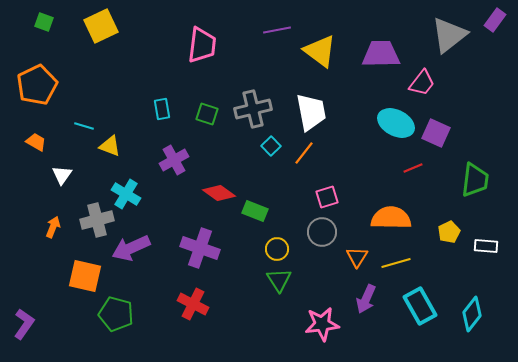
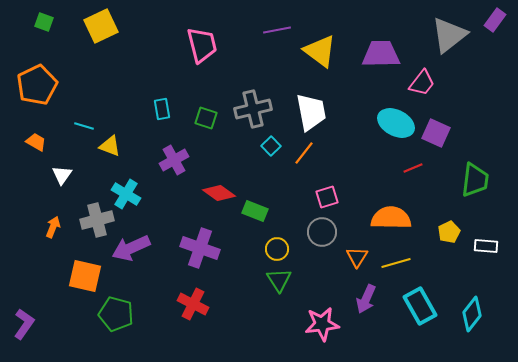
pink trapezoid at (202, 45): rotated 21 degrees counterclockwise
green square at (207, 114): moved 1 px left, 4 px down
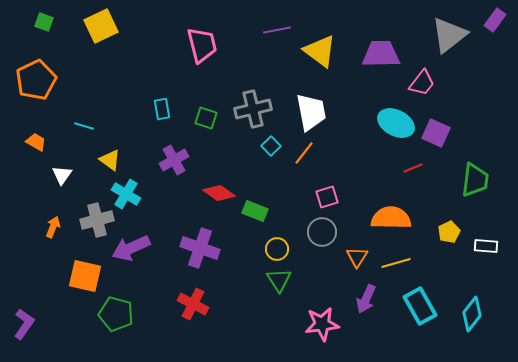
orange pentagon at (37, 85): moved 1 px left, 5 px up
yellow triangle at (110, 146): moved 14 px down; rotated 15 degrees clockwise
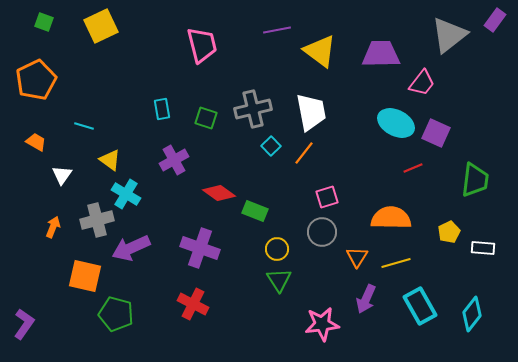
white rectangle at (486, 246): moved 3 px left, 2 px down
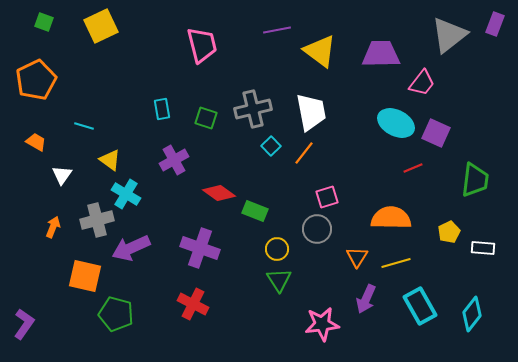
purple rectangle at (495, 20): moved 4 px down; rotated 15 degrees counterclockwise
gray circle at (322, 232): moved 5 px left, 3 px up
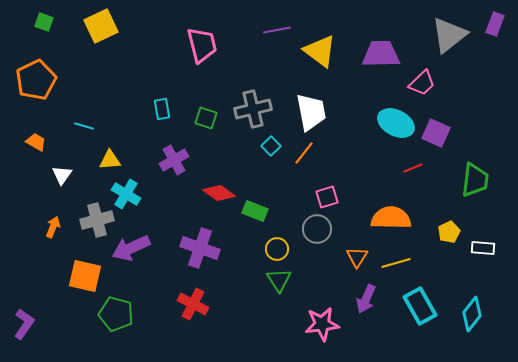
pink trapezoid at (422, 83): rotated 8 degrees clockwise
yellow triangle at (110, 160): rotated 40 degrees counterclockwise
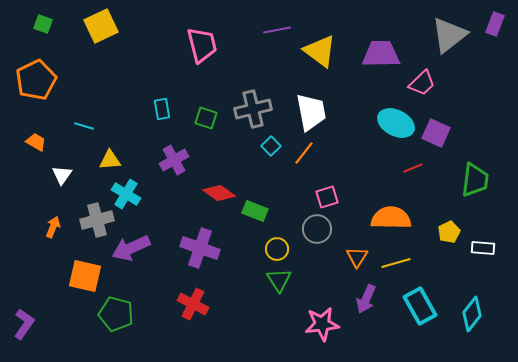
green square at (44, 22): moved 1 px left, 2 px down
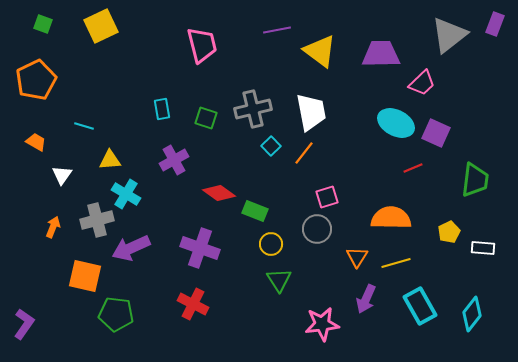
yellow circle at (277, 249): moved 6 px left, 5 px up
green pentagon at (116, 314): rotated 8 degrees counterclockwise
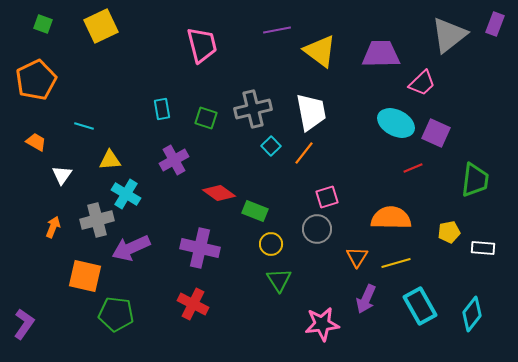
yellow pentagon at (449, 232): rotated 15 degrees clockwise
purple cross at (200, 248): rotated 6 degrees counterclockwise
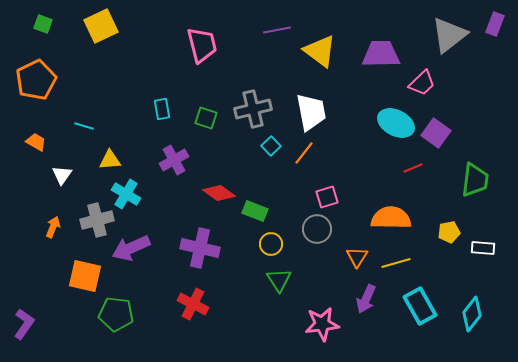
purple square at (436, 133): rotated 12 degrees clockwise
